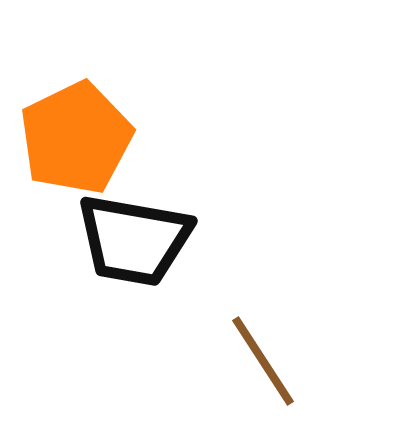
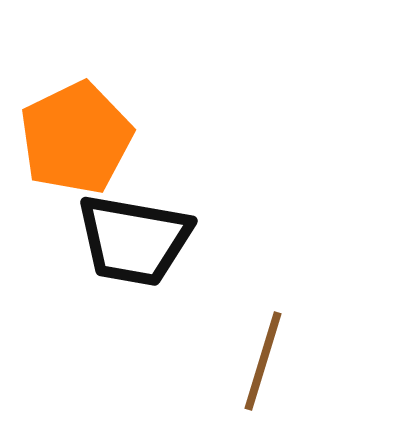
brown line: rotated 50 degrees clockwise
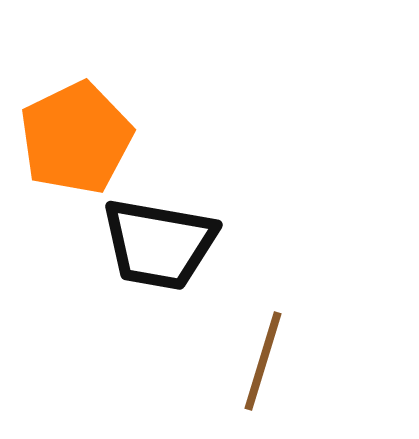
black trapezoid: moved 25 px right, 4 px down
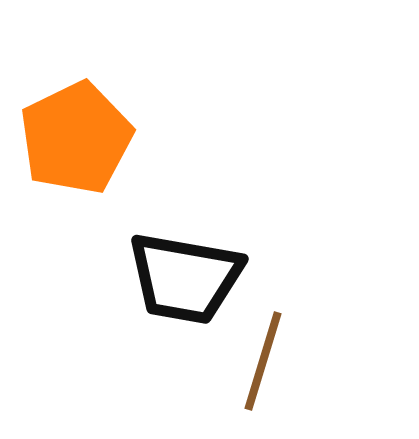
black trapezoid: moved 26 px right, 34 px down
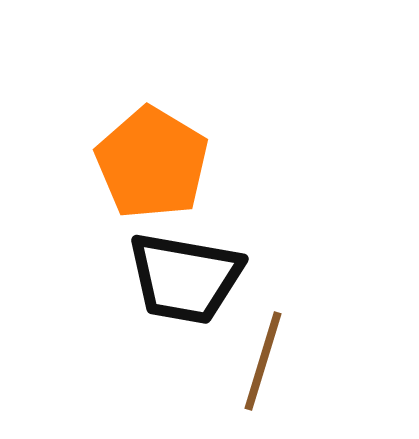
orange pentagon: moved 76 px right, 25 px down; rotated 15 degrees counterclockwise
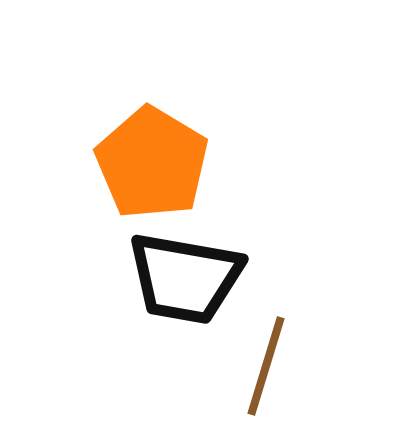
brown line: moved 3 px right, 5 px down
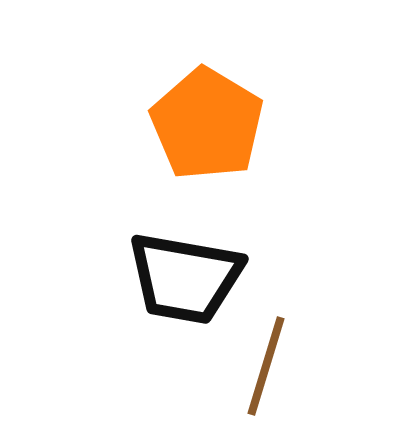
orange pentagon: moved 55 px right, 39 px up
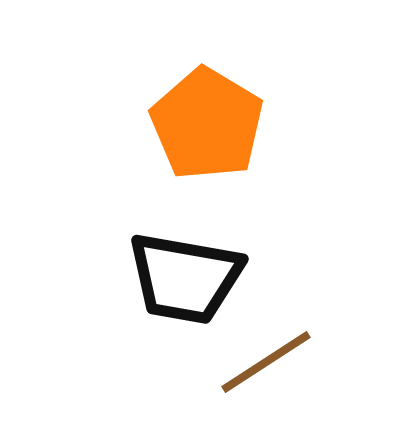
brown line: moved 4 px up; rotated 40 degrees clockwise
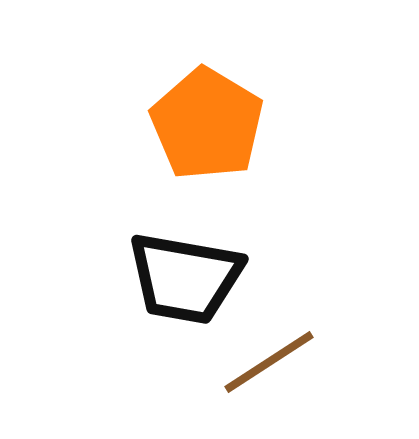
brown line: moved 3 px right
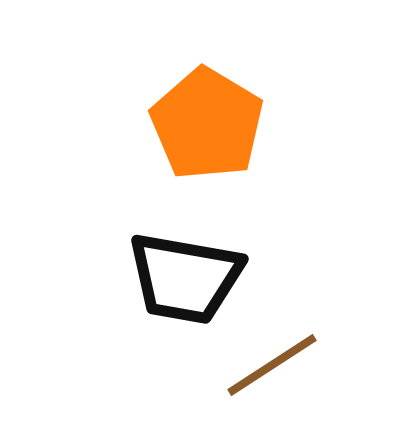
brown line: moved 3 px right, 3 px down
